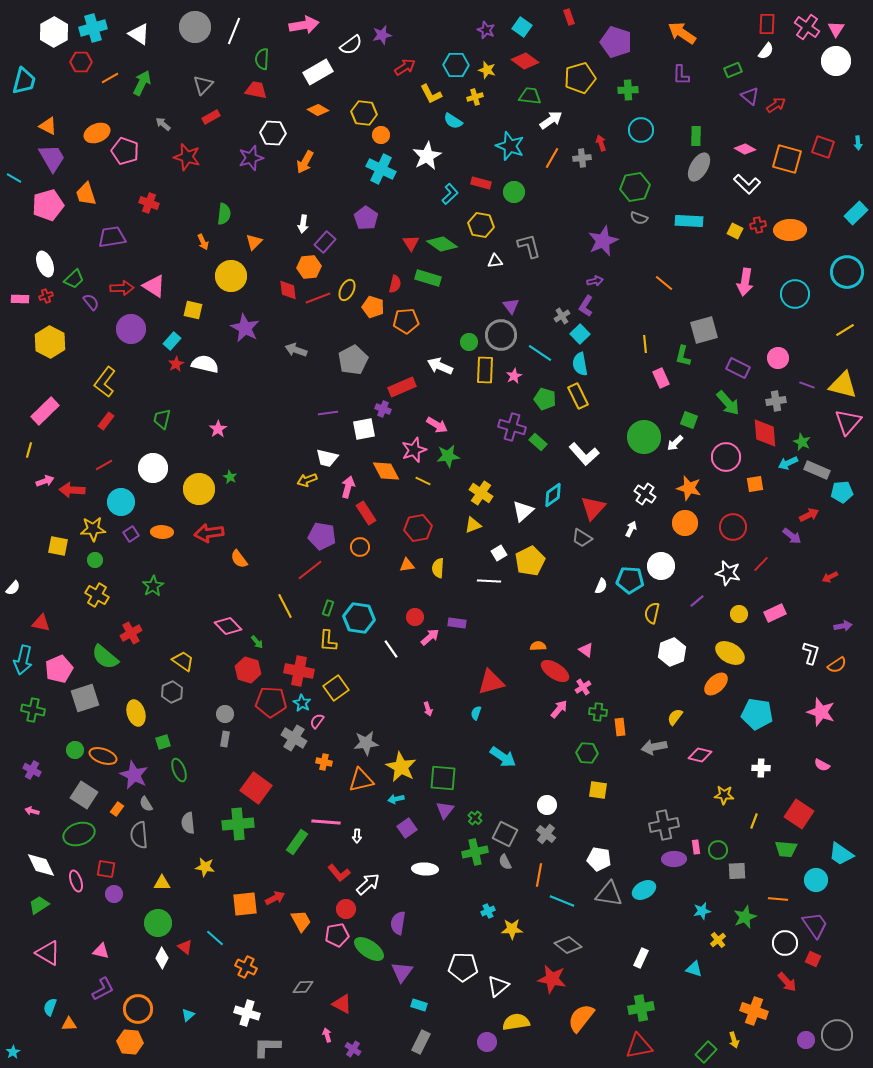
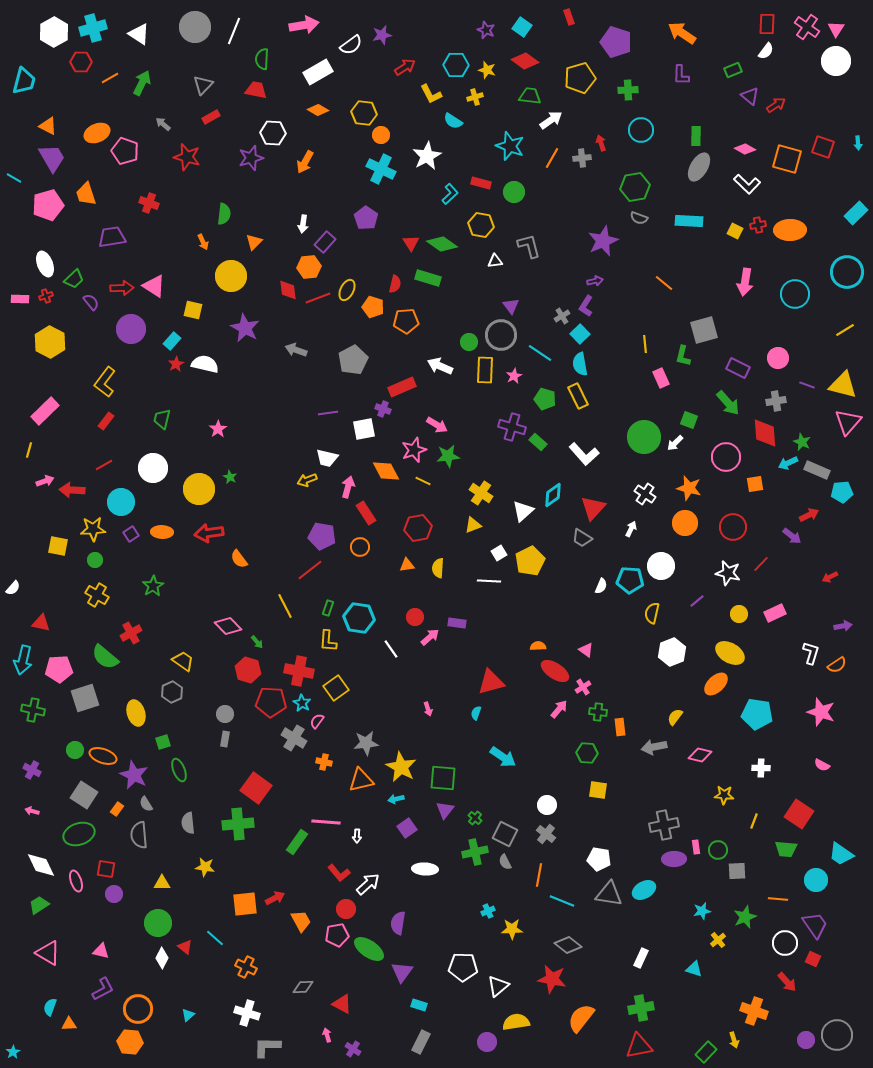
pink pentagon at (59, 669): rotated 20 degrees clockwise
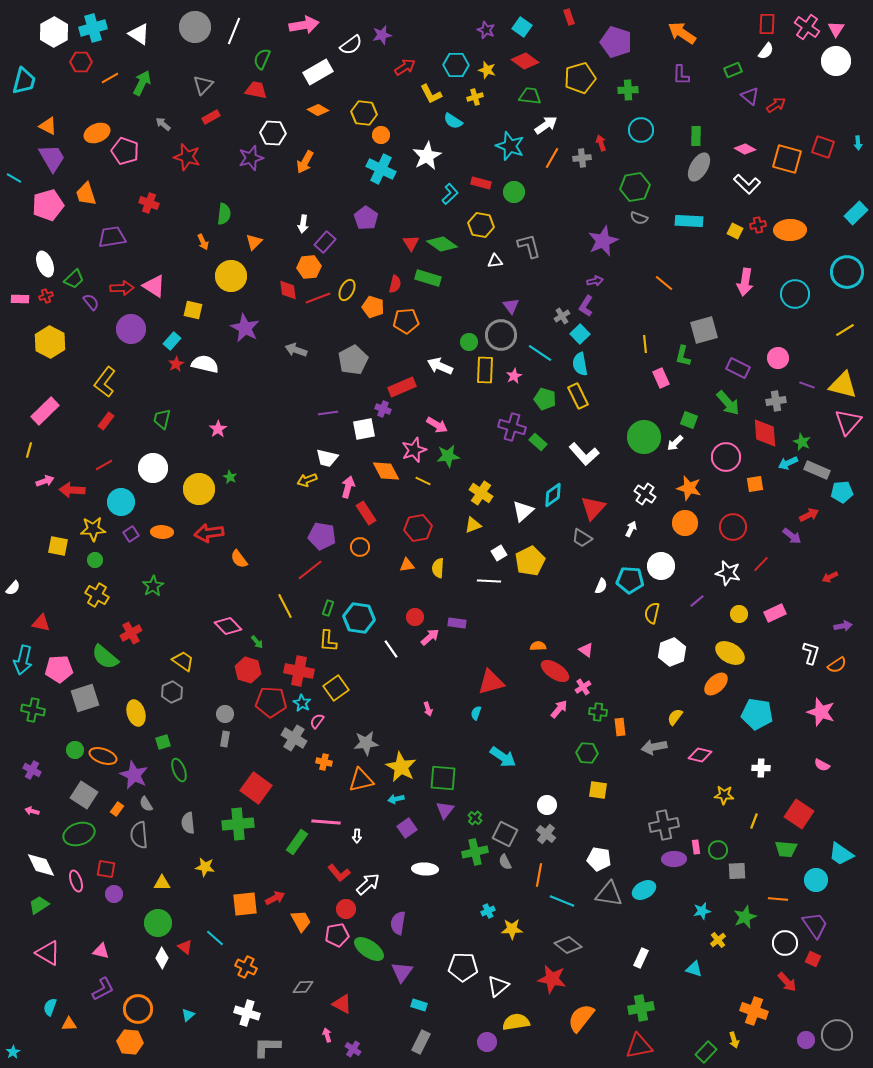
green semicircle at (262, 59): rotated 20 degrees clockwise
white arrow at (551, 120): moved 5 px left, 5 px down
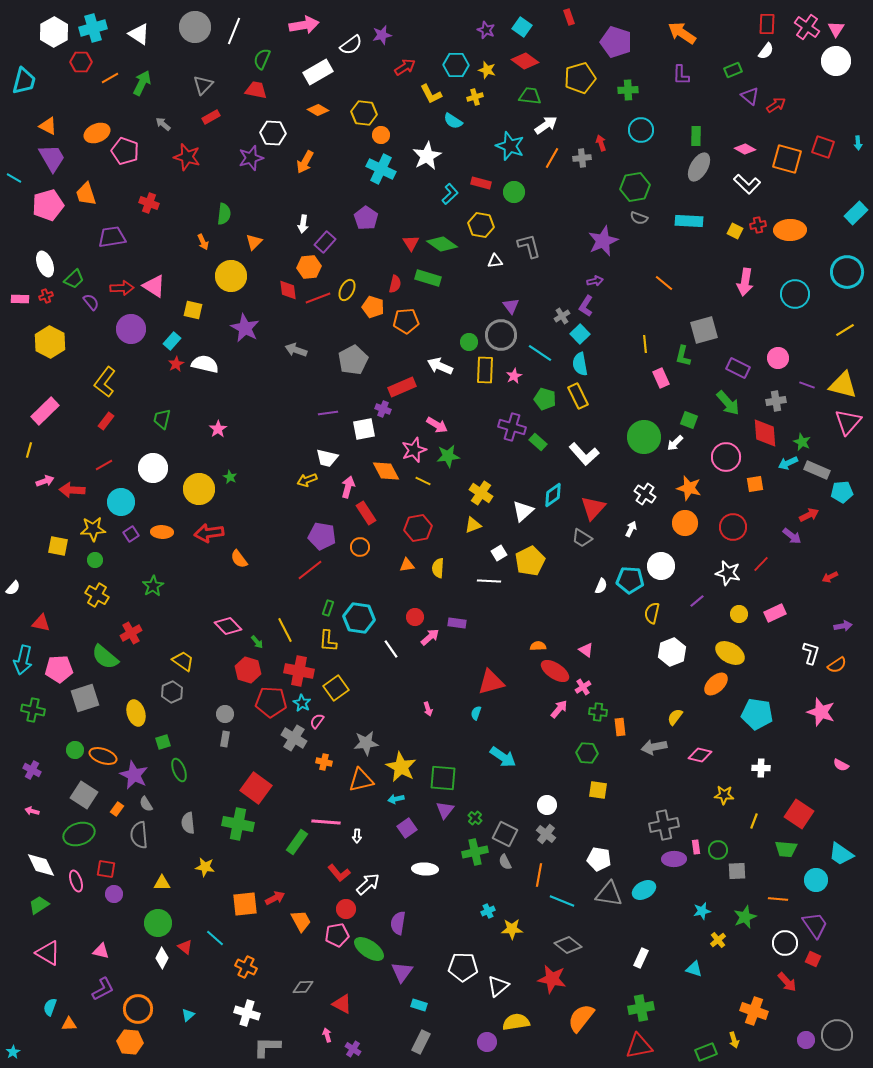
yellow line at (285, 606): moved 24 px down
pink semicircle at (822, 765): moved 19 px right
green cross at (238, 824): rotated 16 degrees clockwise
green rectangle at (706, 1052): rotated 25 degrees clockwise
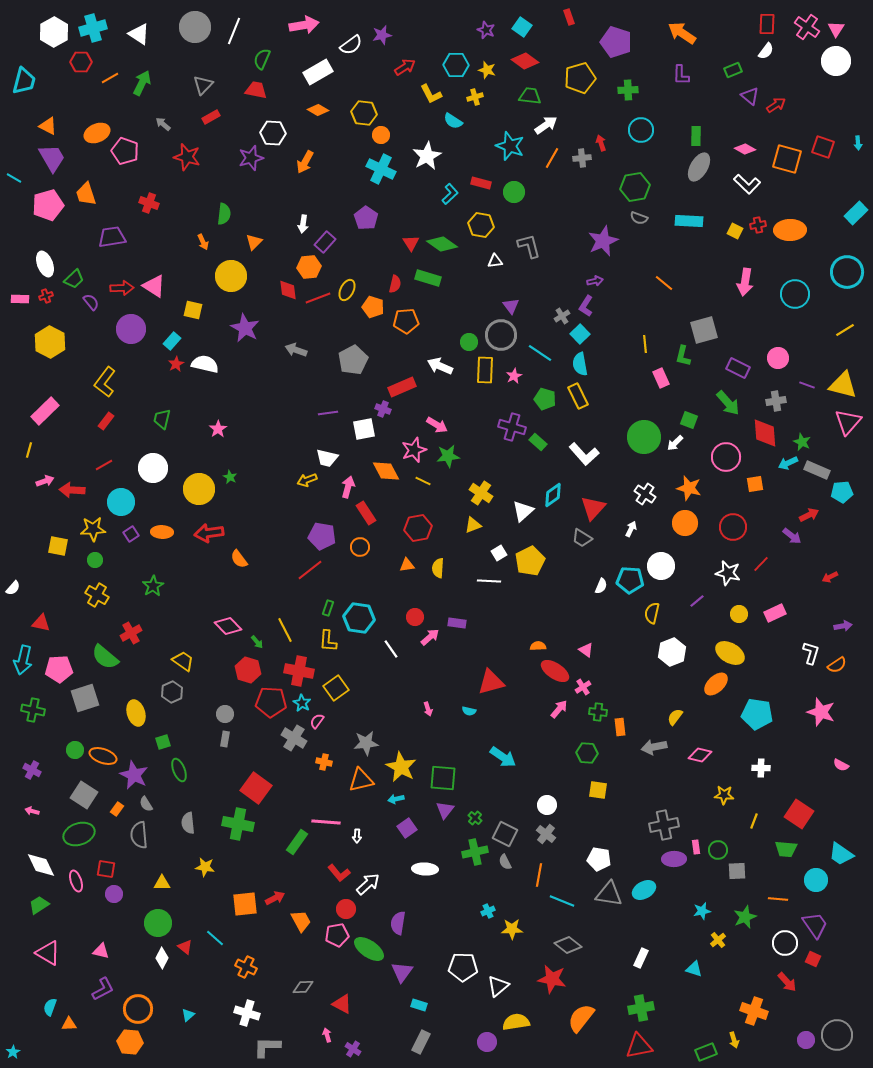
cyan semicircle at (476, 713): moved 7 px left, 2 px up; rotated 96 degrees counterclockwise
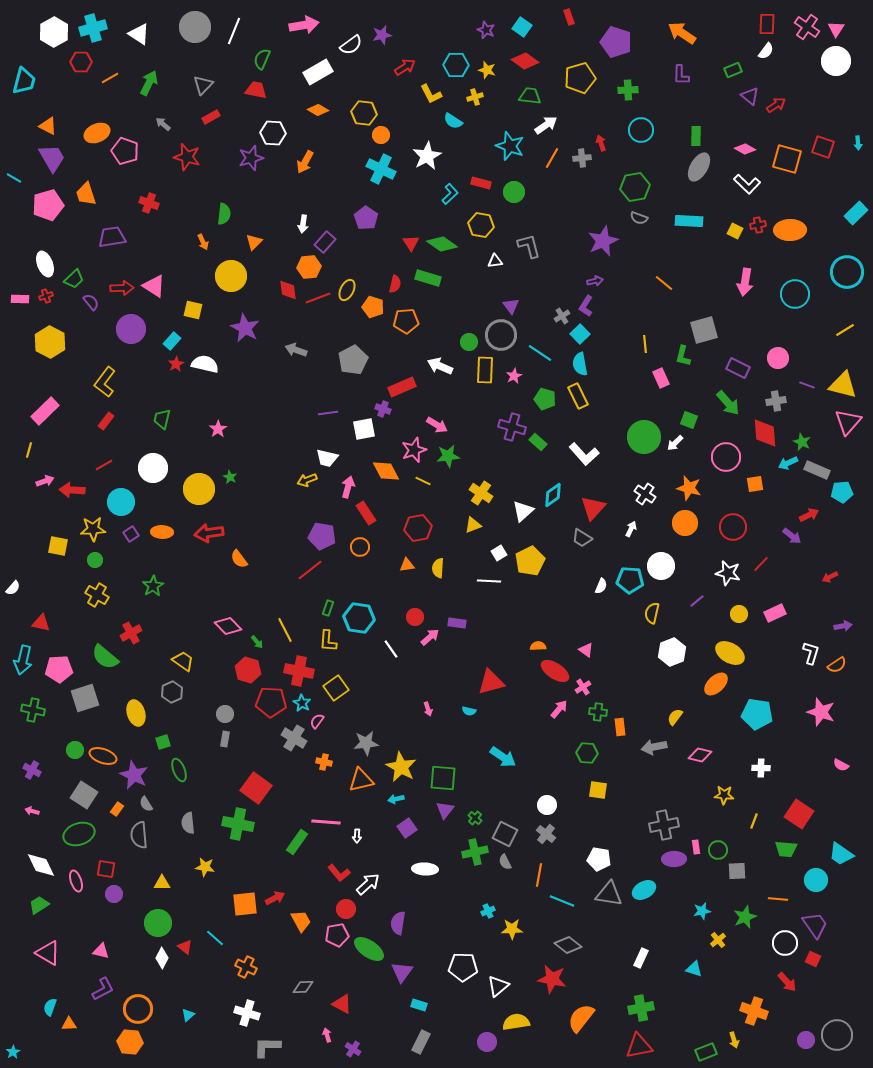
green arrow at (142, 83): moved 7 px right
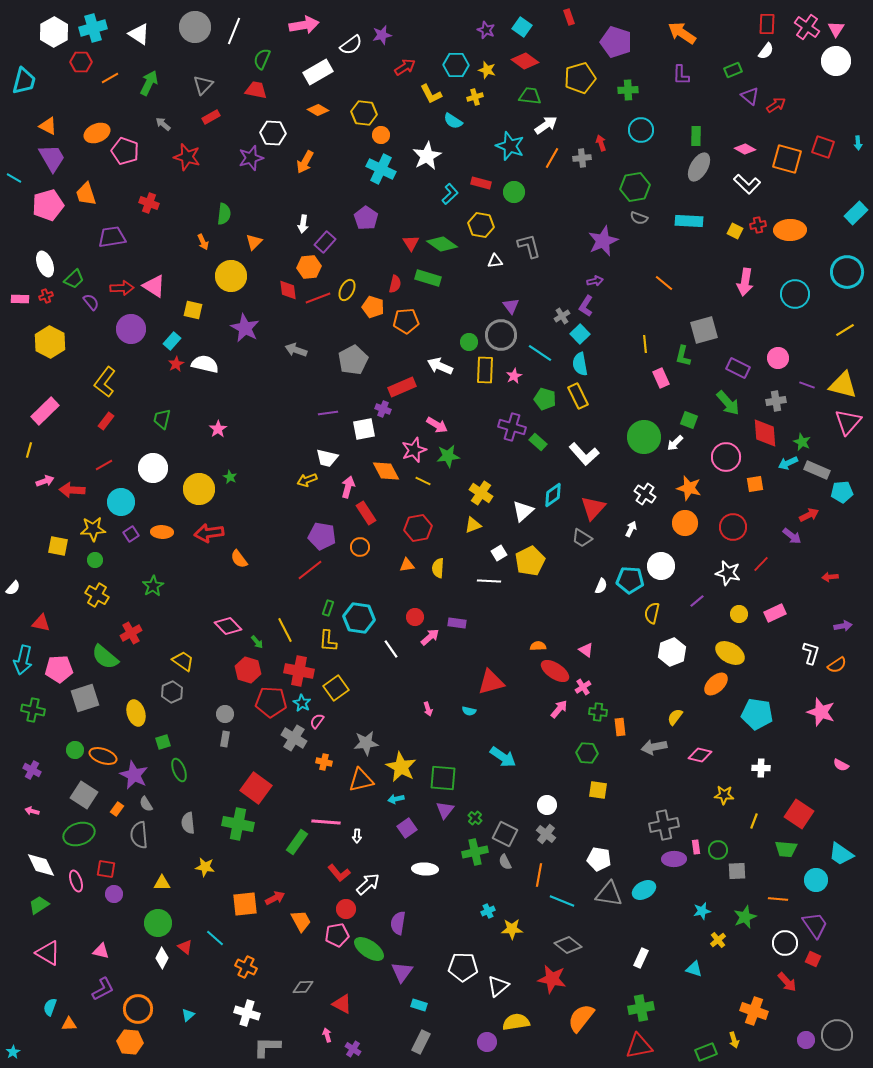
red arrow at (830, 577): rotated 21 degrees clockwise
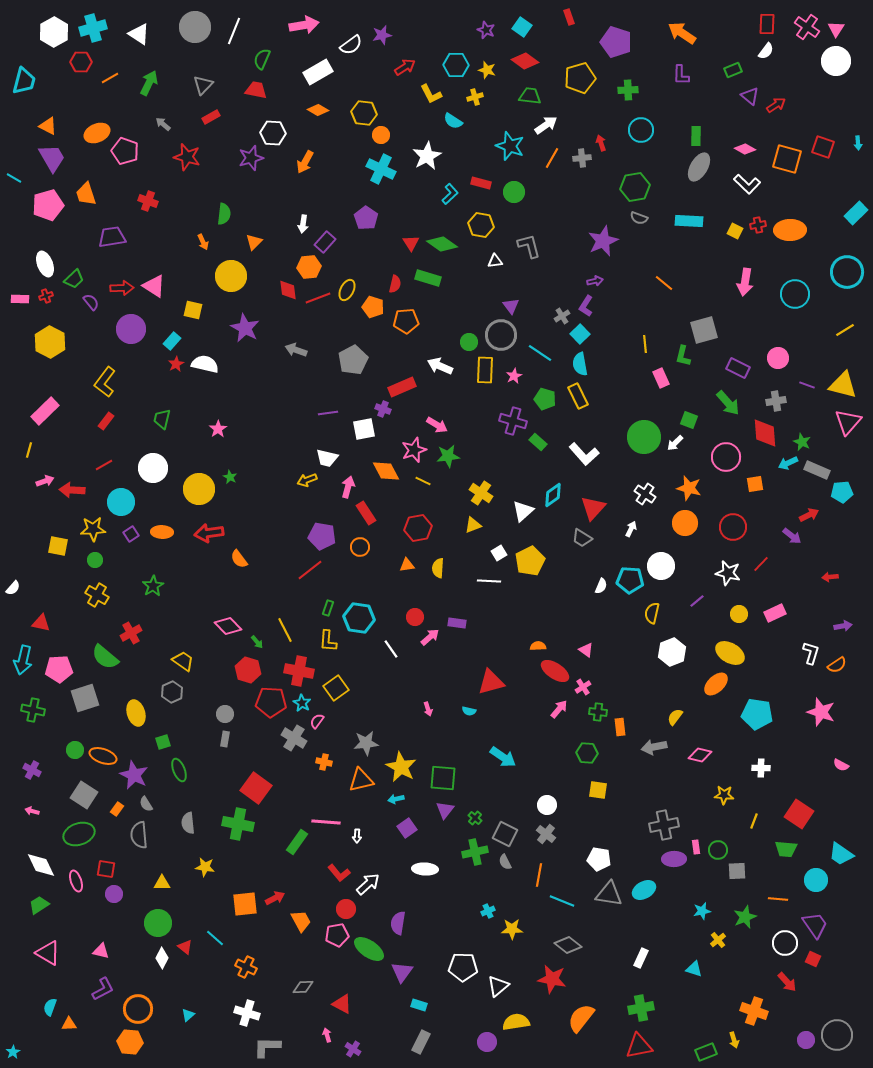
red cross at (149, 203): moved 1 px left, 2 px up
purple cross at (512, 427): moved 1 px right, 6 px up
